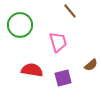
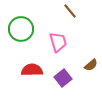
green circle: moved 1 px right, 4 px down
red semicircle: rotated 10 degrees counterclockwise
purple square: rotated 24 degrees counterclockwise
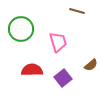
brown line: moved 7 px right; rotated 35 degrees counterclockwise
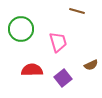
brown semicircle: rotated 16 degrees clockwise
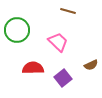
brown line: moved 9 px left
green circle: moved 4 px left, 1 px down
pink trapezoid: rotated 30 degrees counterclockwise
red semicircle: moved 1 px right, 2 px up
